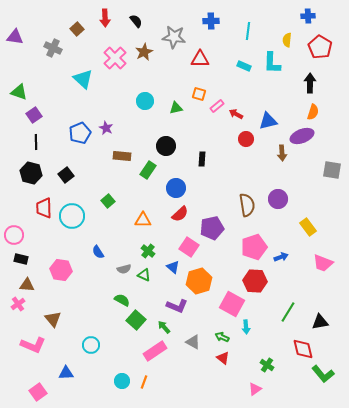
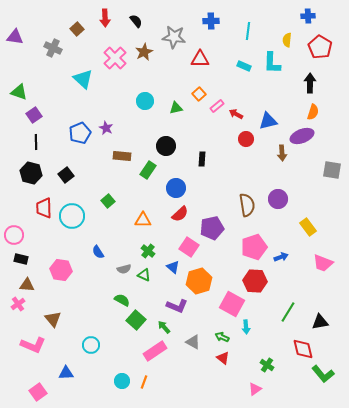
orange square at (199, 94): rotated 32 degrees clockwise
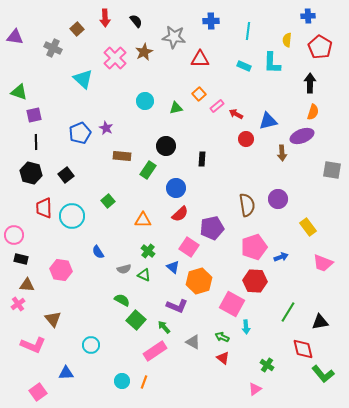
purple square at (34, 115): rotated 21 degrees clockwise
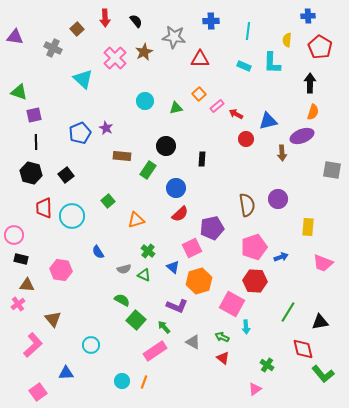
orange triangle at (143, 220): moved 7 px left; rotated 18 degrees counterclockwise
yellow rectangle at (308, 227): rotated 42 degrees clockwise
pink square at (189, 247): moved 3 px right, 1 px down; rotated 30 degrees clockwise
pink L-shape at (33, 345): rotated 65 degrees counterclockwise
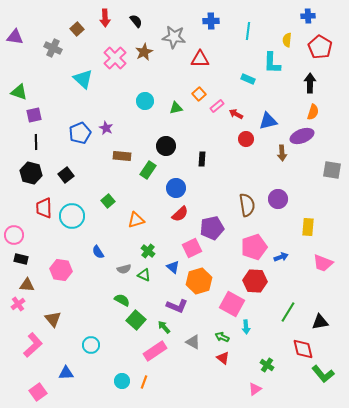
cyan rectangle at (244, 66): moved 4 px right, 13 px down
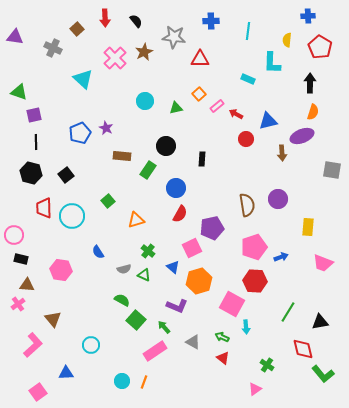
red semicircle at (180, 214): rotated 18 degrees counterclockwise
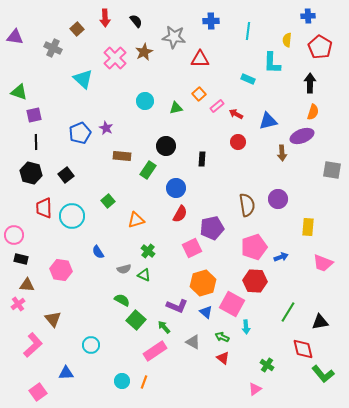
red circle at (246, 139): moved 8 px left, 3 px down
blue triangle at (173, 267): moved 33 px right, 45 px down
orange hexagon at (199, 281): moved 4 px right, 2 px down
